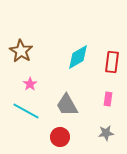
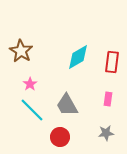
cyan line: moved 6 px right, 1 px up; rotated 16 degrees clockwise
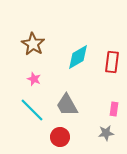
brown star: moved 12 px right, 7 px up
pink star: moved 4 px right, 5 px up; rotated 16 degrees counterclockwise
pink rectangle: moved 6 px right, 10 px down
